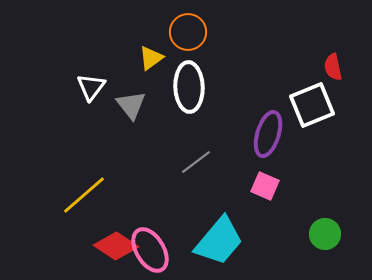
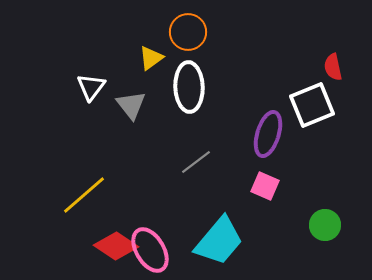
green circle: moved 9 px up
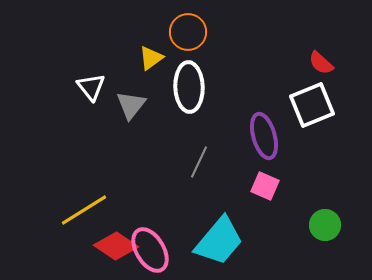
red semicircle: moved 12 px left, 4 px up; rotated 36 degrees counterclockwise
white triangle: rotated 16 degrees counterclockwise
gray triangle: rotated 16 degrees clockwise
purple ellipse: moved 4 px left, 2 px down; rotated 33 degrees counterclockwise
gray line: moved 3 px right; rotated 28 degrees counterclockwise
yellow line: moved 15 px down; rotated 9 degrees clockwise
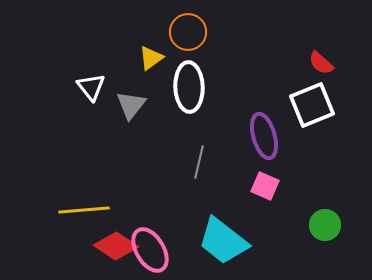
gray line: rotated 12 degrees counterclockwise
yellow line: rotated 27 degrees clockwise
cyan trapezoid: moved 4 px right; rotated 88 degrees clockwise
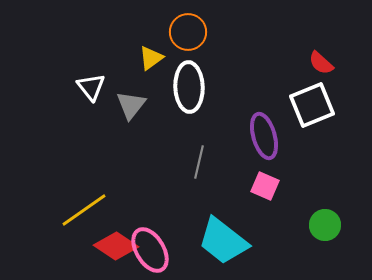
yellow line: rotated 30 degrees counterclockwise
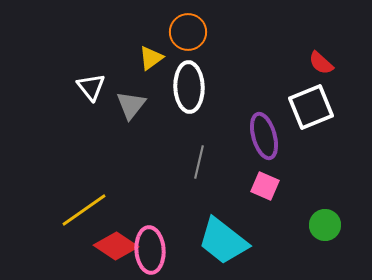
white square: moved 1 px left, 2 px down
pink ellipse: rotated 27 degrees clockwise
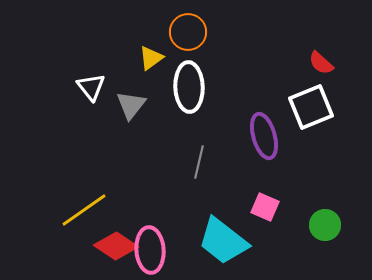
pink square: moved 21 px down
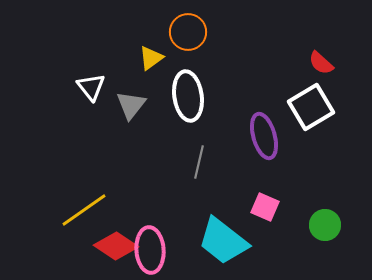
white ellipse: moved 1 px left, 9 px down; rotated 6 degrees counterclockwise
white square: rotated 9 degrees counterclockwise
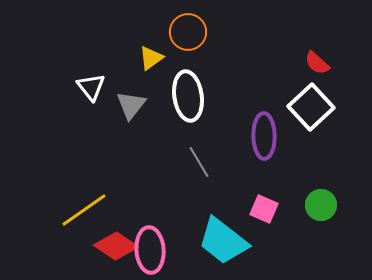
red semicircle: moved 4 px left
white square: rotated 12 degrees counterclockwise
purple ellipse: rotated 15 degrees clockwise
gray line: rotated 44 degrees counterclockwise
pink square: moved 1 px left, 2 px down
green circle: moved 4 px left, 20 px up
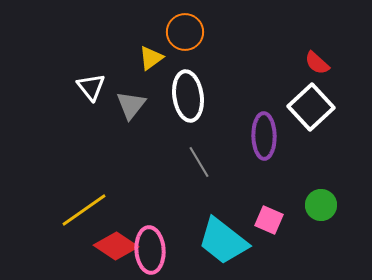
orange circle: moved 3 px left
pink square: moved 5 px right, 11 px down
